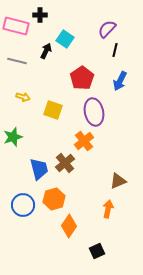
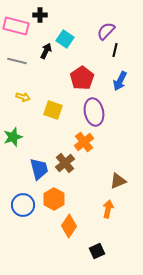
purple semicircle: moved 1 px left, 2 px down
orange cross: moved 1 px down
orange hexagon: rotated 15 degrees counterclockwise
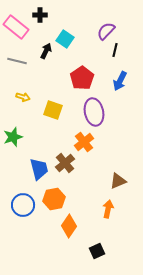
pink rectangle: moved 1 px down; rotated 25 degrees clockwise
orange hexagon: rotated 20 degrees clockwise
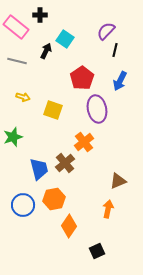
purple ellipse: moved 3 px right, 3 px up
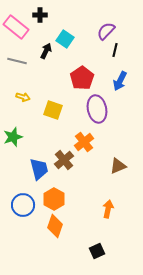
brown cross: moved 1 px left, 3 px up
brown triangle: moved 15 px up
orange hexagon: rotated 20 degrees counterclockwise
orange diamond: moved 14 px left; rotated 15 degrees counterclockwise
